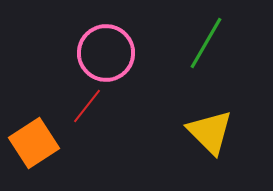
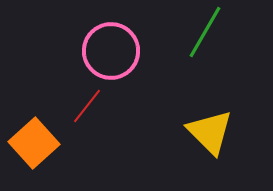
green line: moved 1 px left, 11 px up
pink circle: moved 5 px right, 2 px up
orange square: rotated 9 degrees counterclockwise
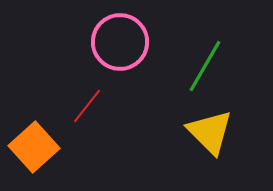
green line: moved 34 px down
pink circle: moved 9 px right, 9 px up
orange square: moved 4 px down
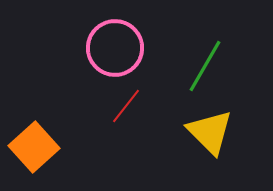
pink circle: moved 5 px left, 6 px down
red line: moved 39 px right
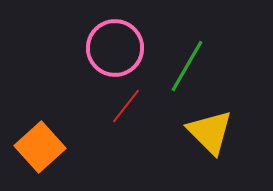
green line: moved 18 px left
orange square: moved 6 px right
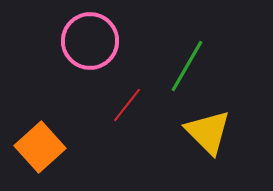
pink circle: moved 25 px left, 7 px up
red line: moved 1 px right, 1 px up
yellow triangle: moved 2 px left
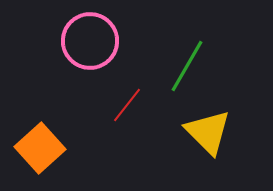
orange square: moved 1 px down
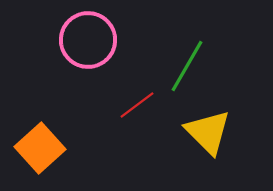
pink circle: moved 2 px left, 1 px up
red line: moved 10 px right; rotated 15 degrees clockwise
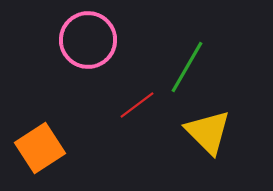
green line: moved 1 px down
orange square: rotated 9 degrees clockwise
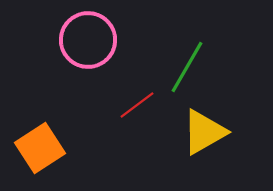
yellow triangle: moved 4 px left; rotated 45 degrees clockwise
